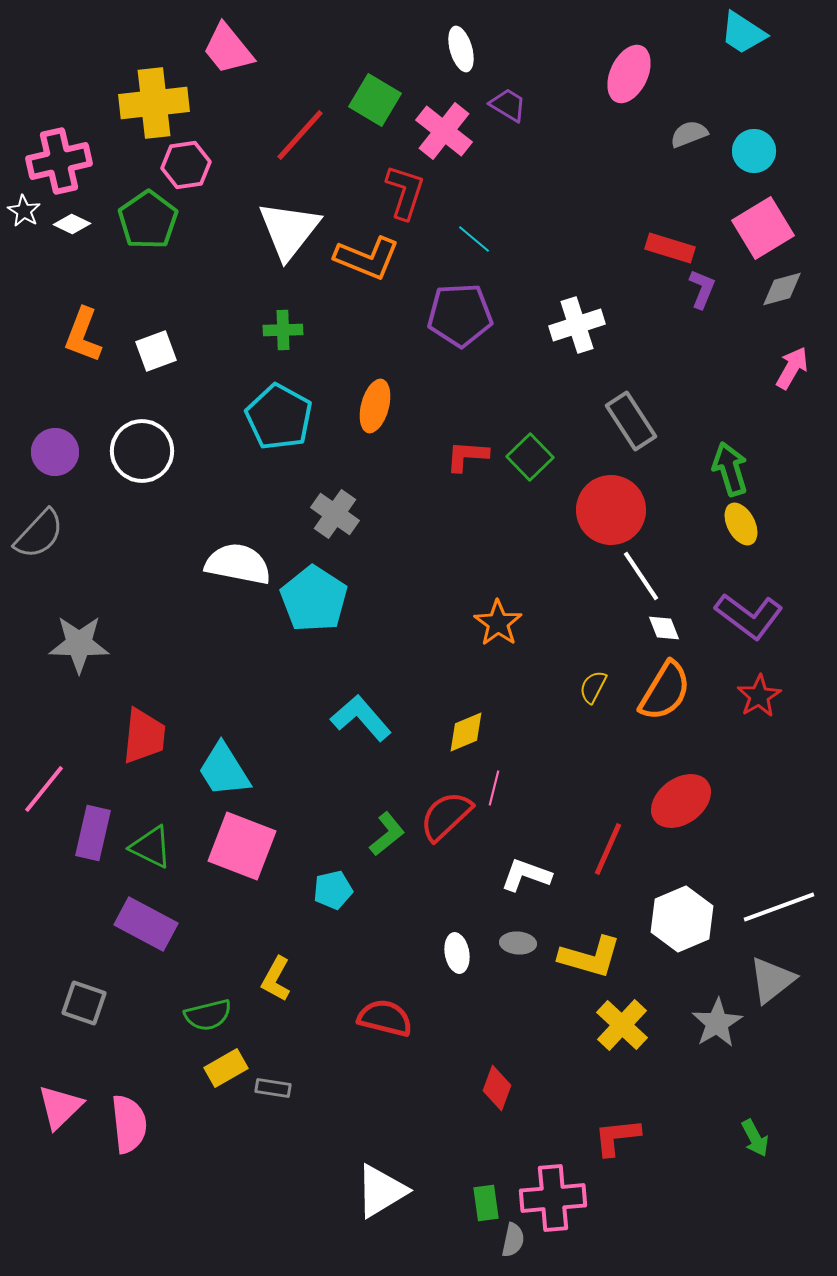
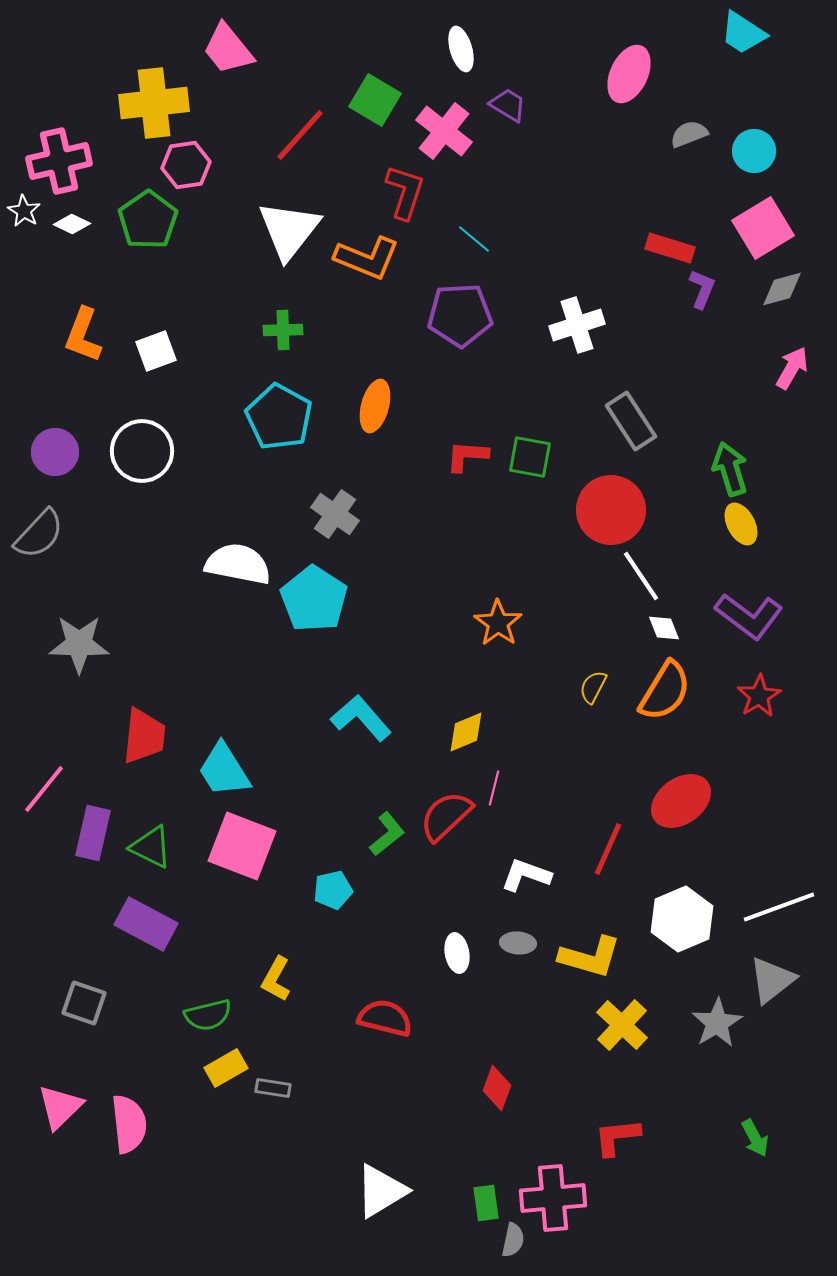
green square at (530, 457): rotated 36 degrees counterclockwise
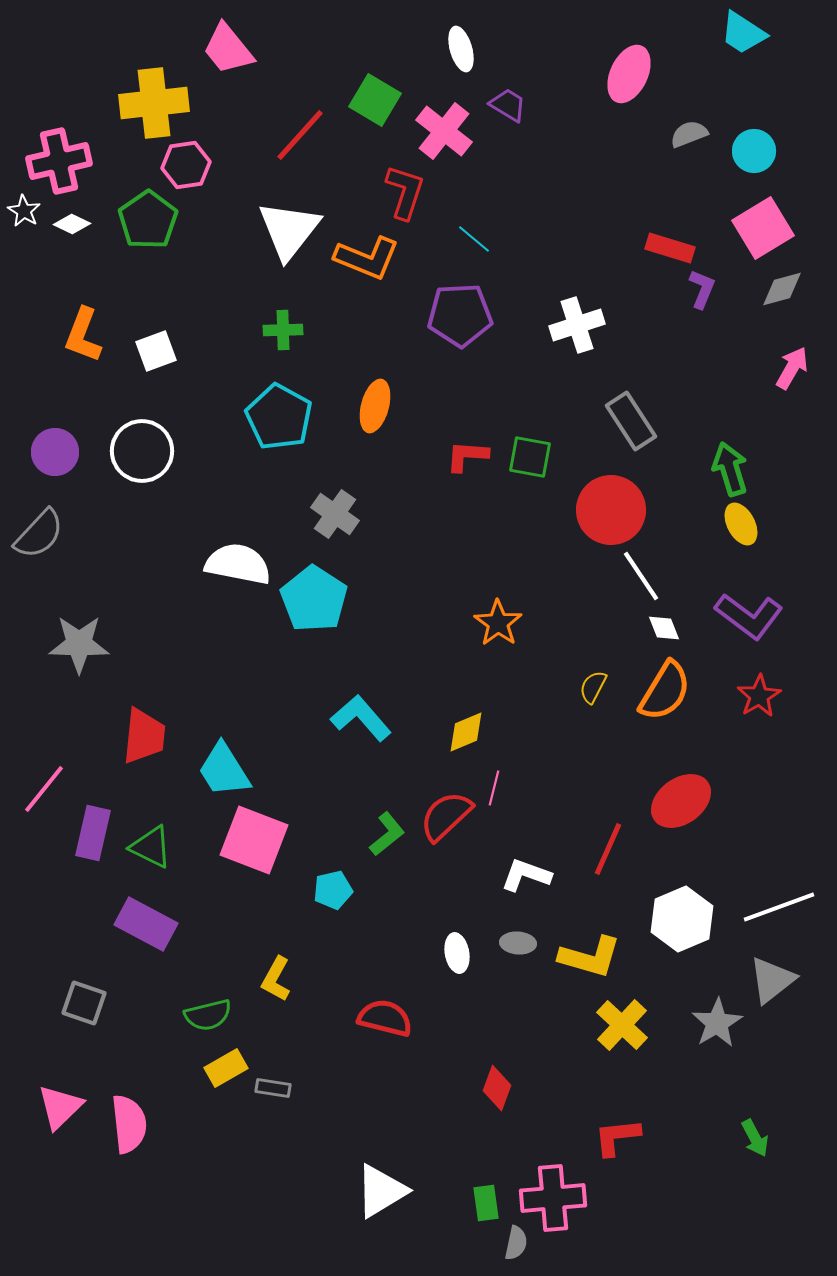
pink square at (242, 846): moved 12 px right, 6 px up
gray semicircle at (513, 1240): moved 3 px right, 3 px down
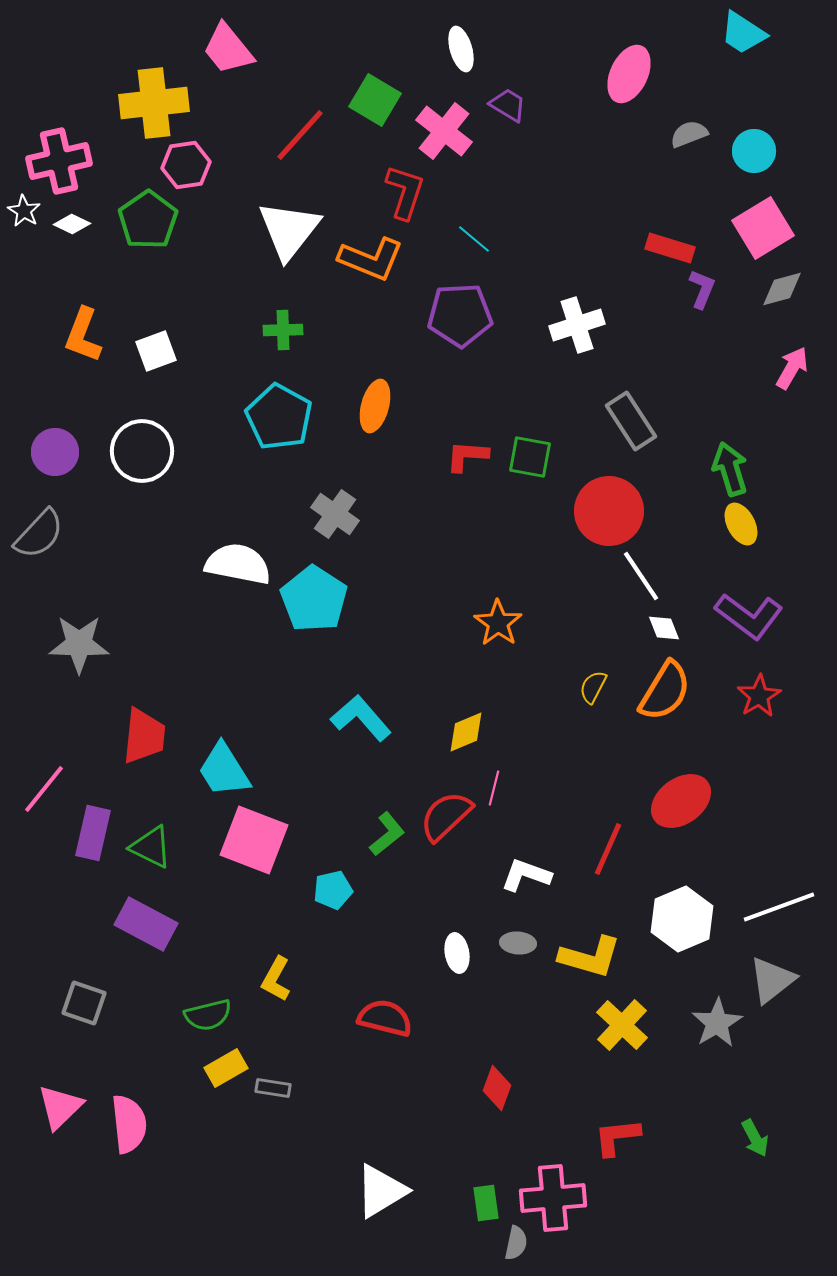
orange L-shape at (367, 258): moved 4 px right, 1 px down
red circle at (611, 510): moved 2 px left, 1 px down
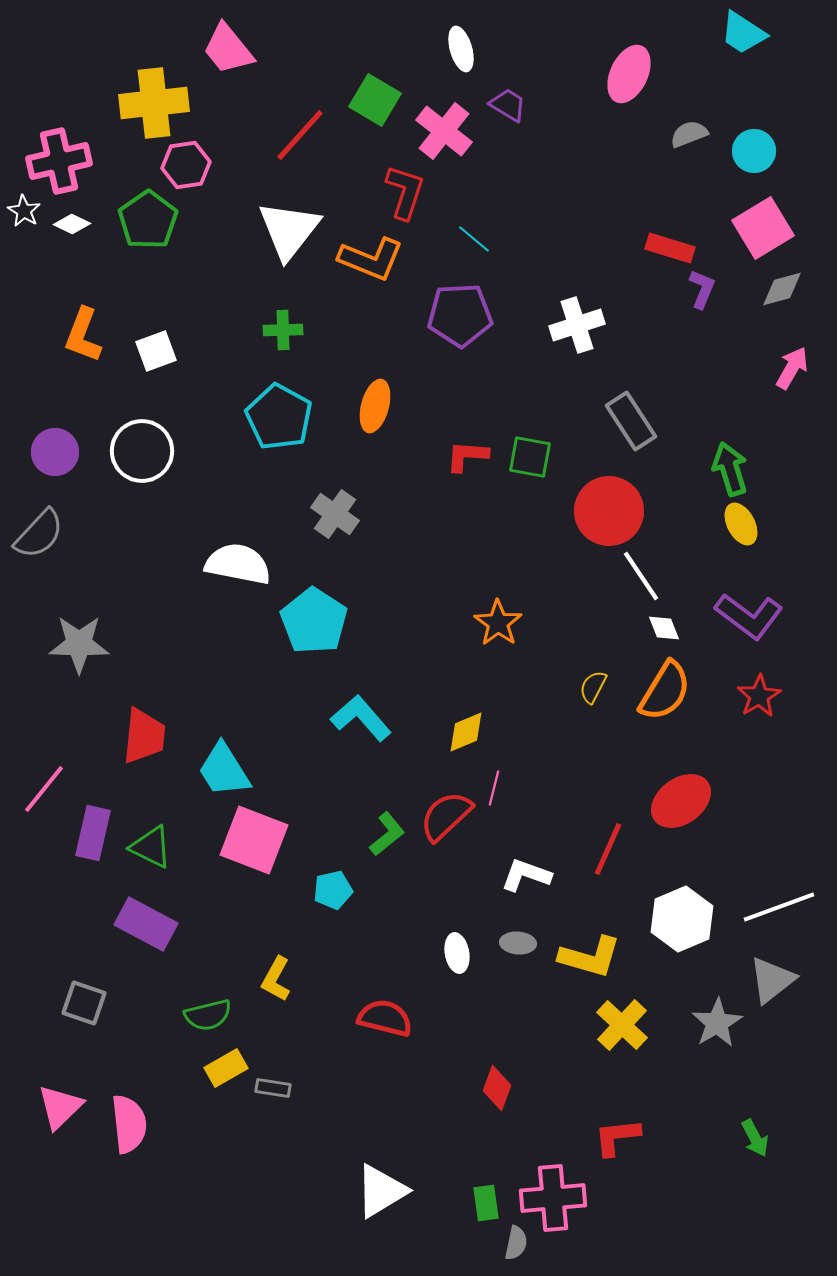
cyan pentagon at (314, 599): moved 22 px down
